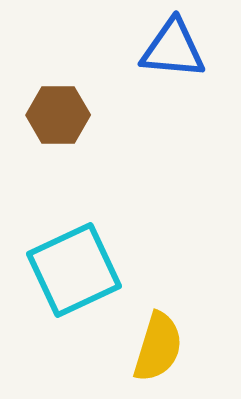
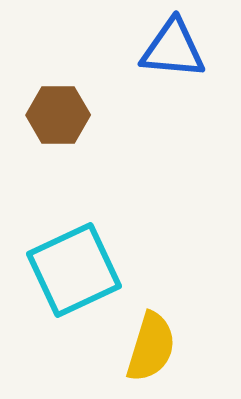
yellow semicircle: moved 7 px left
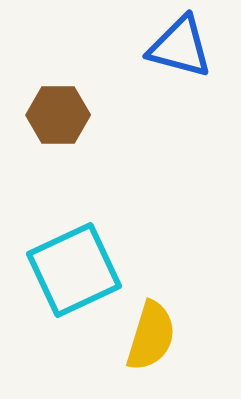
blue triangle: moved 7 px right, 2 px up; rotated 10 degrees clockwise
yellow semicircle: moved 11 px up
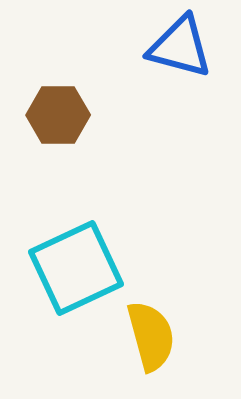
cyan square: moved 2 px right, 2 px up
yellow semicircle: rotated 32 degrees counterclockwise
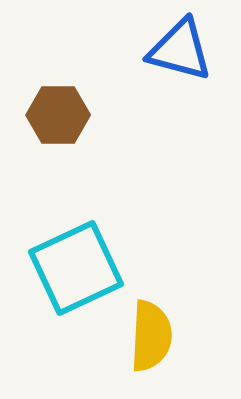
blue triangle: moved 3 px down
yellow semicircle: rotated 18 degrees clockwise
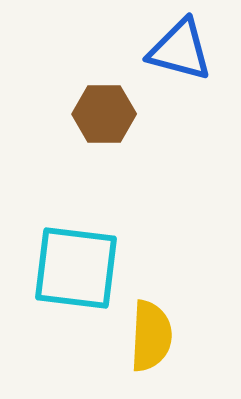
brown hexagon: moved 46 px right, 1 px up
cyan square: rotated 32 degrees clockwise
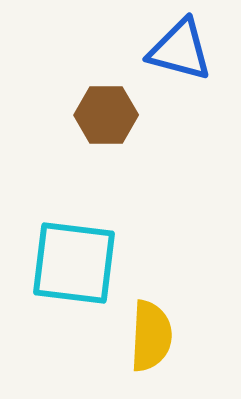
brown hexagon: moved 2 px right, 1 px down
cyan square: moved 2 px left, 5 px up
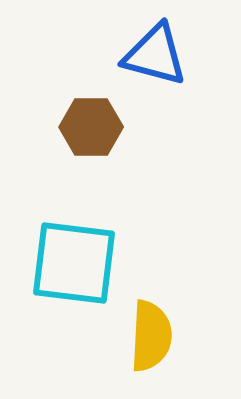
blue triangle: moved 25 px left, 5 px down
brown hexagon: moved 15 px left, 12 px down
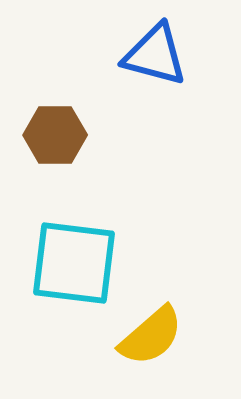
brown hexagon: moved 36 px left, 8 px down
yellow semicircle: rotated 46 degrees clockwise
